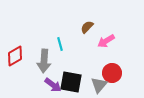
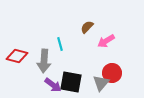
red diamond: moved 2 px right; rotated 45 degrees clockwise
gray triangle: moved 2 px right, 2 px up
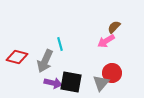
brown semicircle: moved 27 px right
red diamond: moved 1 px down
gray arrow: moved 1 px right; rotated 20 degrees clockwise
purple arrow: moved 2 px up; rotated 24 degrees counterclockwise
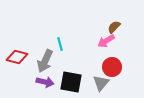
red circle: moved 6 px up
purple arrow: moved 8 px left, 1 px up
